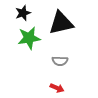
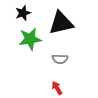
green star: moved 1 px right, 1 px down
gray semicircle: moved 2 px up
red arrow: rotated 144 degrees counterclockwise
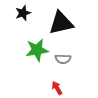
green star: moved 7 px right, 11 px down
gray semicircle: moved 3 px right
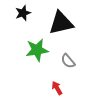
gray semicircle: moved 5 px right, 2 px down; rotated 49 degrees clockwise
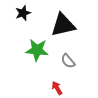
black triangle: moved 2 px right, 2 px down
green star: rotated 15 degrees clockwise
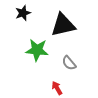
gray semicircle: moved 1 px right, 2 px down
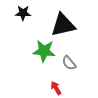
black star: rotated 21 degrees clockwise
green star: moved 7 px right, 1 px down
red arrow: moved 1 px left
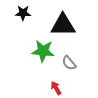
black triangle: rotated 12 degrees clockwise
green star: moved 1 px left
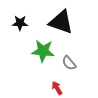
black star: moved 3 px left, 10 px down
black triangle: moved 2 px left, 3 px up; rotated 20 degrees clockwise
red arrow: moved 1 px right
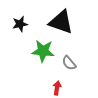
black star: moved 1 px down; rotated 14 degrees counterclockwise
red arrow: rotated 40 degrees clockwise
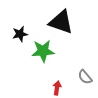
black star: moved 10 px down
green star: rotated 10 degrees counterclockwise
gray semicircle: moved 16 px right, 14 px down
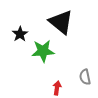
black triangle: rotated 20 degrees clockwise
black star: rotated 21 degrees counterclockwise
gray semicircle: rotated 28 degrees clockwise
